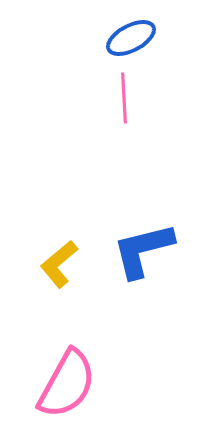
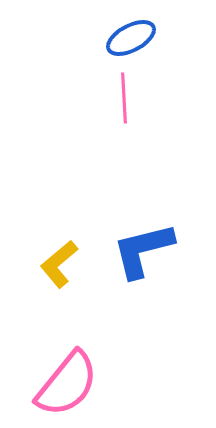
pink semicircle: rotated 10 degrees clockwise
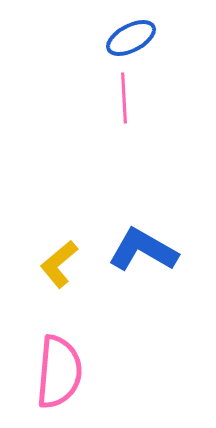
blue L-shape: rotated 44 degrees clockwise
pink semicircle: moved 8 px left, 12 px up; rotated 34 degrees counterclockwise
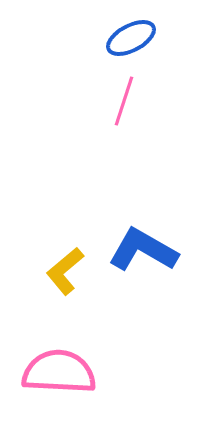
pink line: moved 3 px down; rotated 21 degrees clockwise
yellow L-shape: moved 6 px right, 7 px down
pink semicircle: rotated 92 degrees counterclockwise
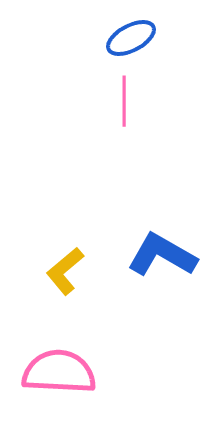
pink line: rotated 18 degrees counterclockwise
blue L-shape: moved 19 px right, 5 px down
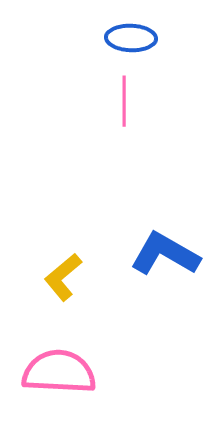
blue ellipse: rotated 30 degrees clockwise
blue L-shape: moved 3 px right, 1 px up
yellow L-shape: moved 2 px left, 6 px down
